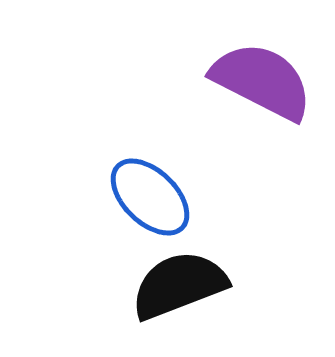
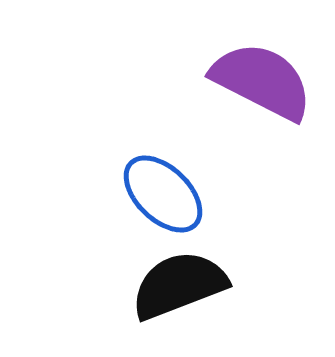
blue ellipse: moved 13 px right, 3 px up
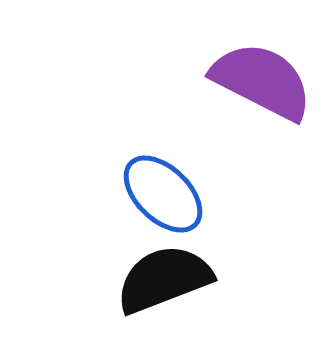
black semicircle: moved 15 px left, 6 px up
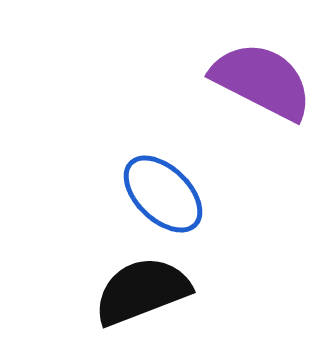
black semicircle: moved 22 px left, 12 px down
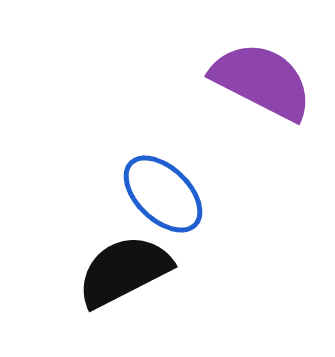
black semicircle: moved 18 px left, 20 px up; rotated 6 degrees counterclockwise
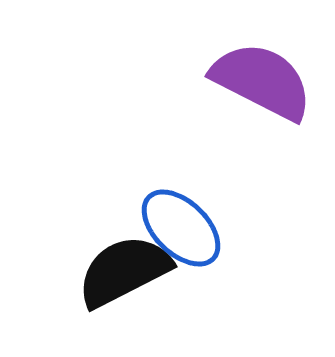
blue ellipse: moved 18 px right, 34 px down
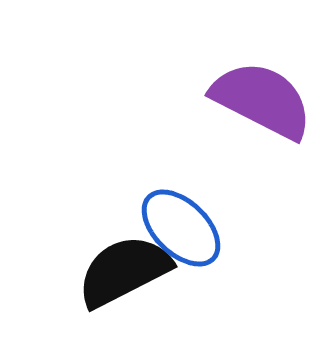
purple semicircle: moved 19 px down
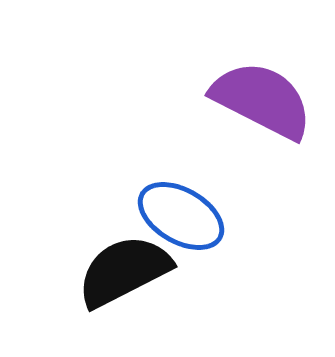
blue ellipse: moved 12 px up; rotated 14 degrees counterclockwise
